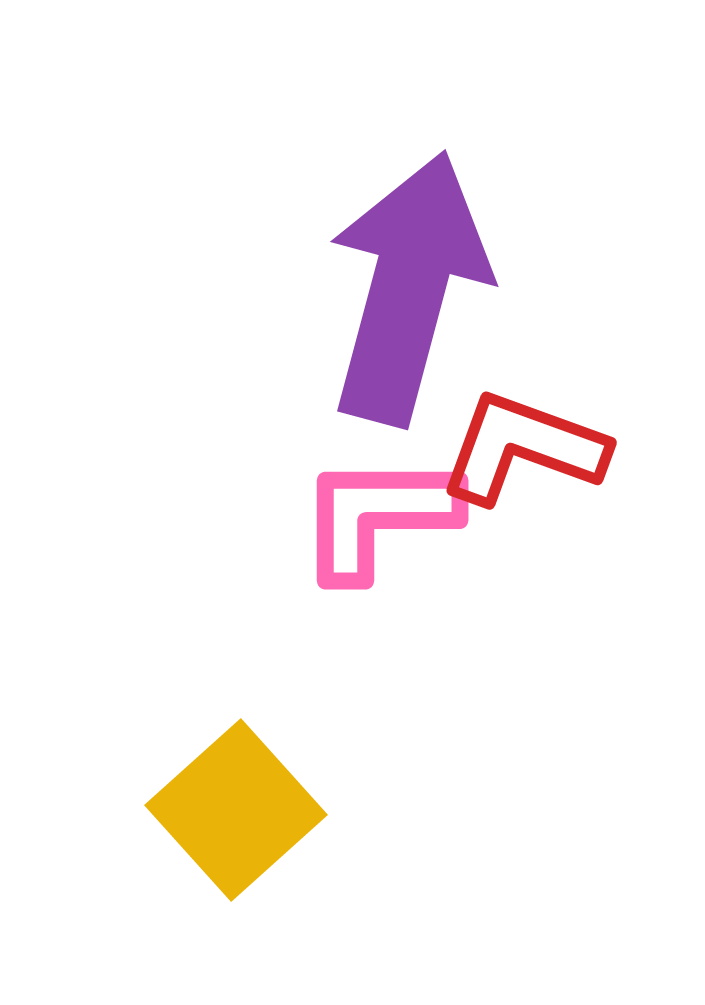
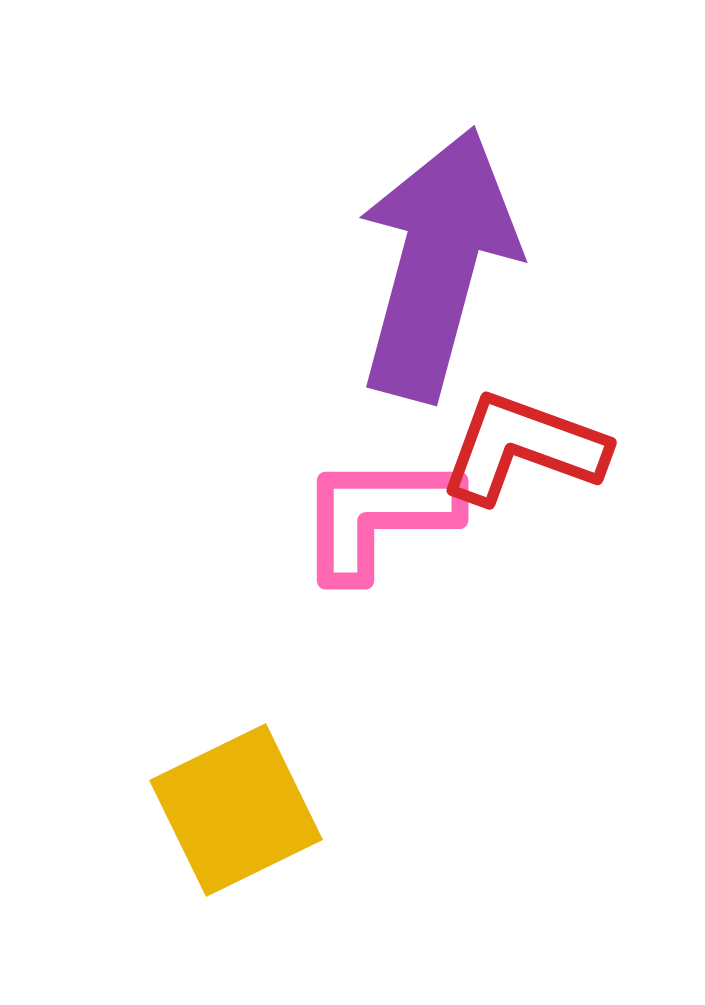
purple arrow: moved 29 px right, 24 px up
yellow square: rotated 16 degrees clockwise
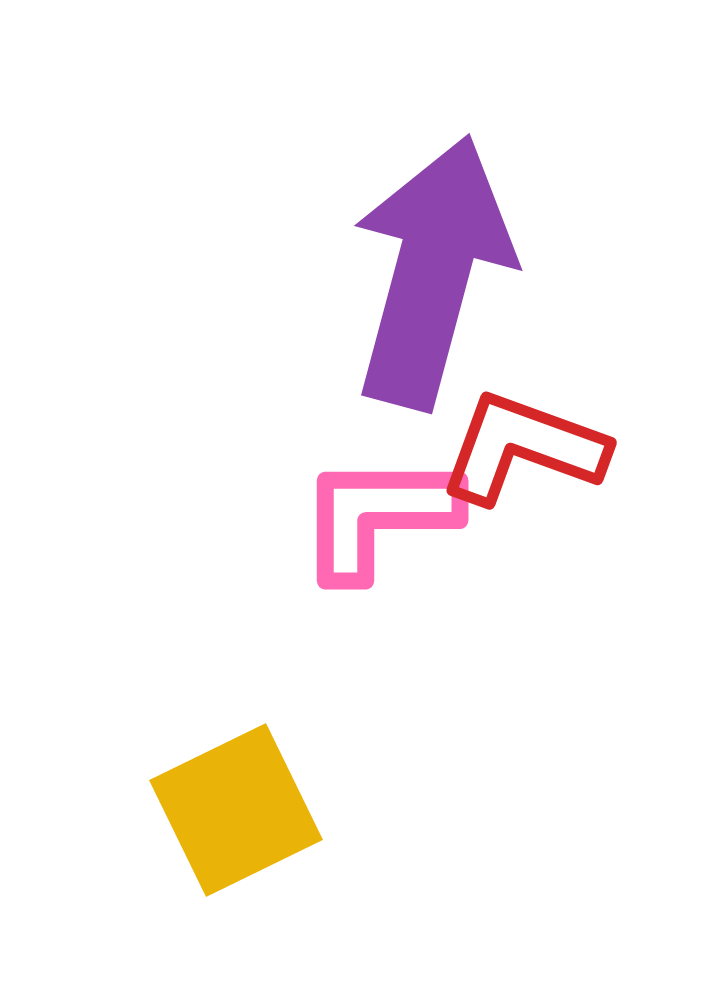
purple arrow: moved 5 px left, 8 px down
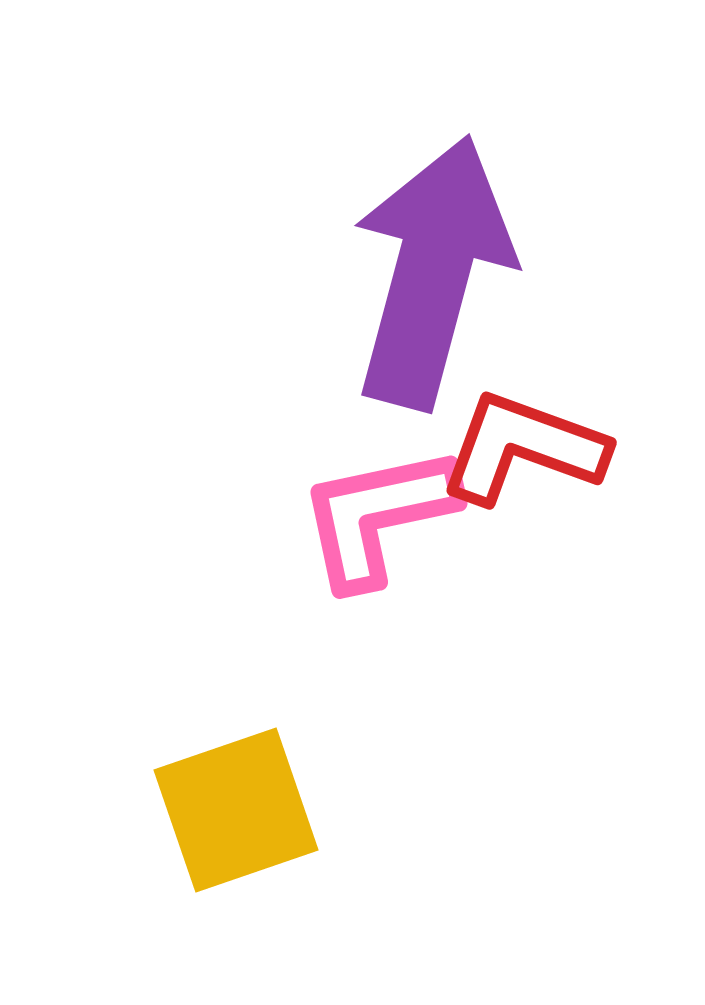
pink L-shape: rotated 12 degrees counterclockwise
yellow square: rotated 7 degrees clockwise
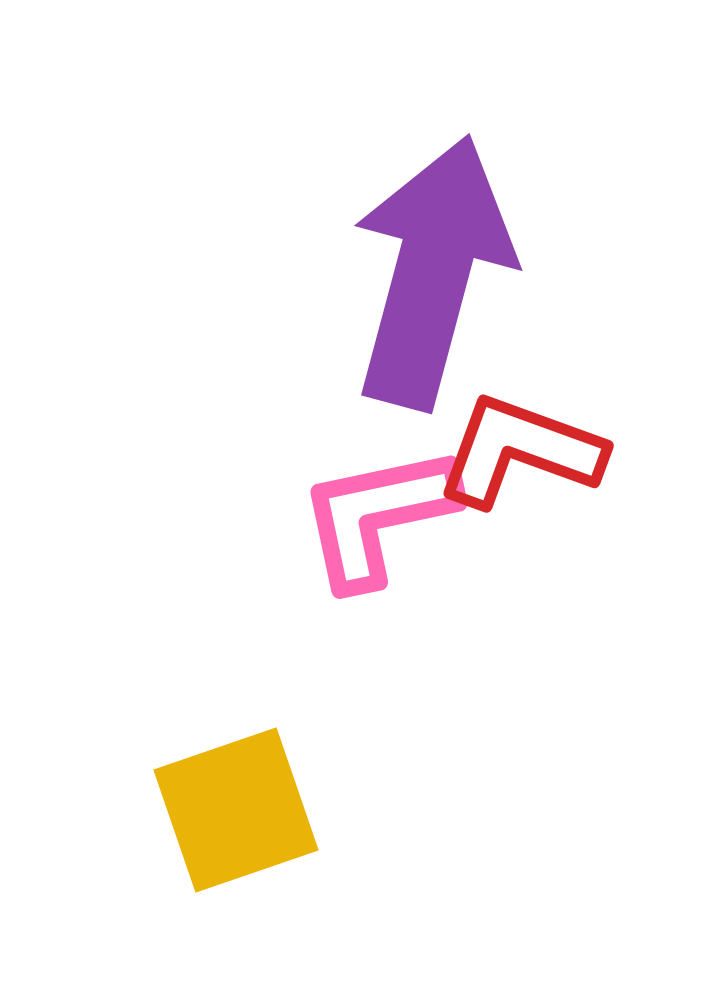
red L-shape: moved 3 px left, 3 px down
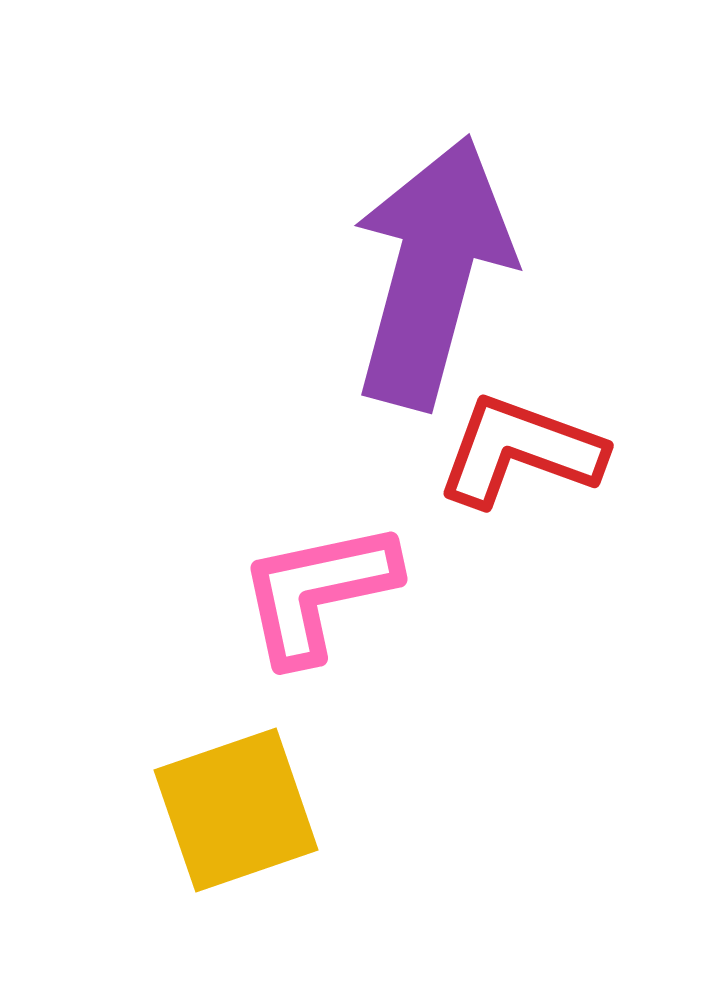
pink L-shape: moved 60 px left, 76 px down
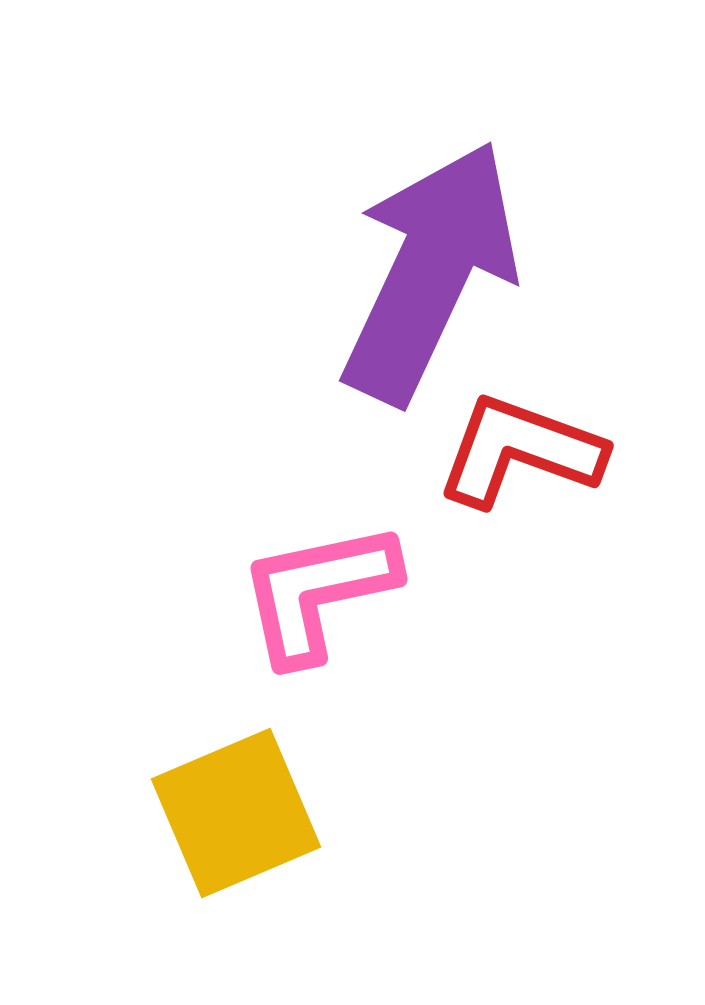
purple arrow: moved 2 px left; rotated 10 degrees clockwise
yellow square: moved 3 px down; rotated 4 degrees counterclockwise
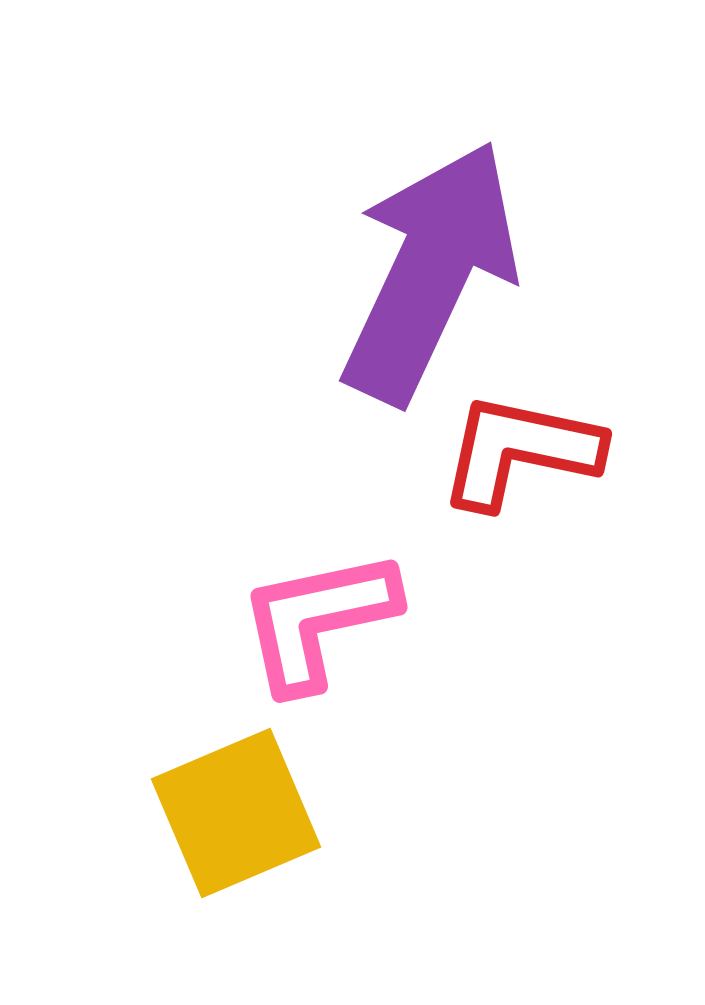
red L-shape: rotated 8 degrees counterclockwise
pink L-shape: moved 28 px down
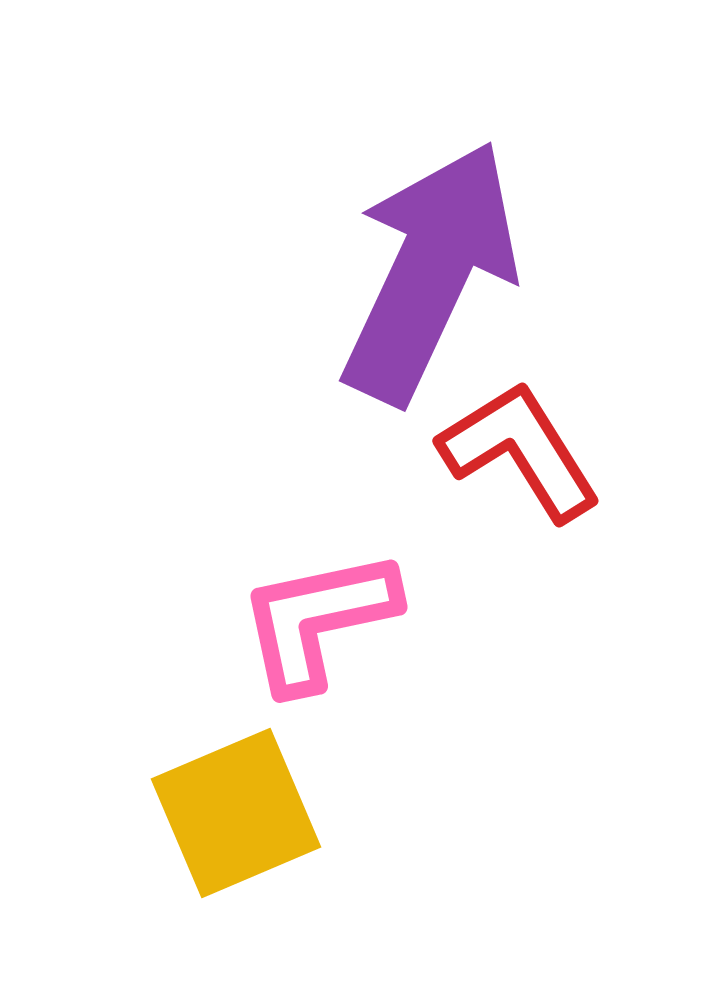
red L-shape: rotated 46 degrees clockwise
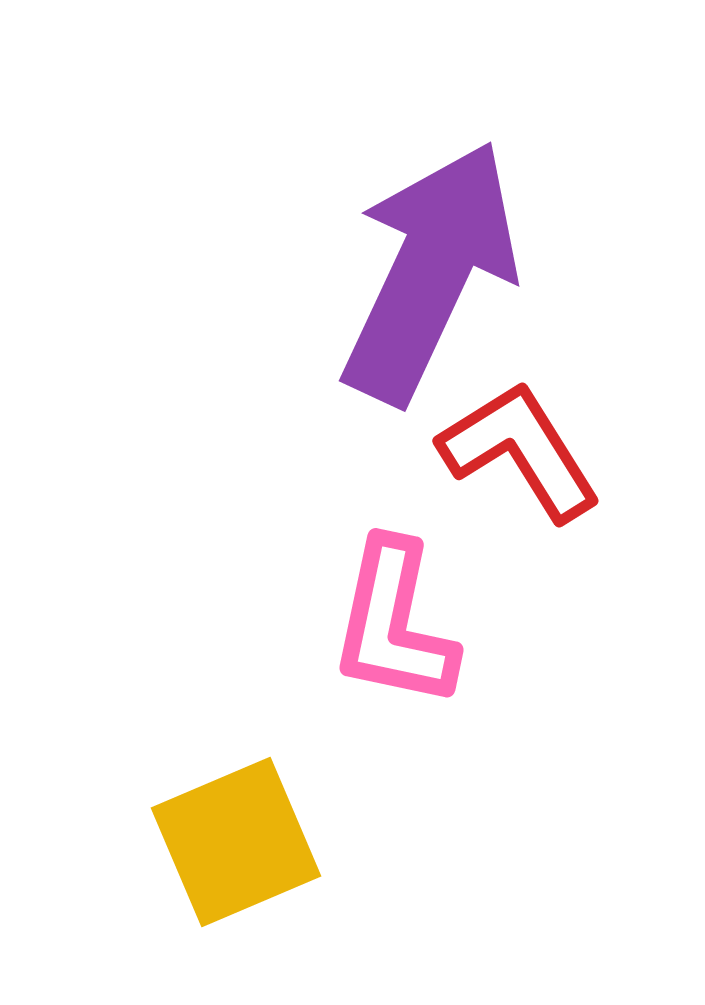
pink L-shape: moved 76 px right, 4 px down; rotated 66 degrees counterclockwise
yellow square: moved 29 px down
